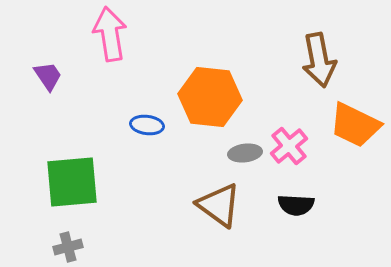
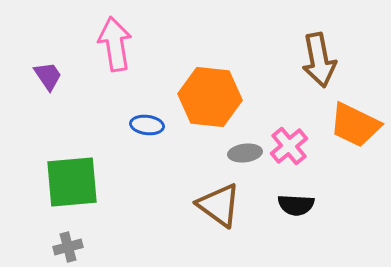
pink arrow: moved 5 px right, 10 px down
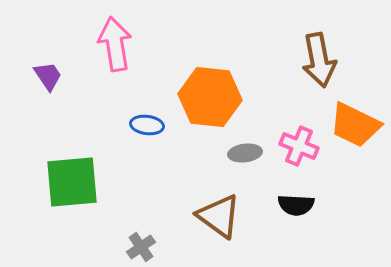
pink cross: moved 10 px right; rotated 27 degrees counterclockwise
brown triangle: moved 11 px down
gray cross: moved 73 px right; rotated 20 degrees counterclockwise
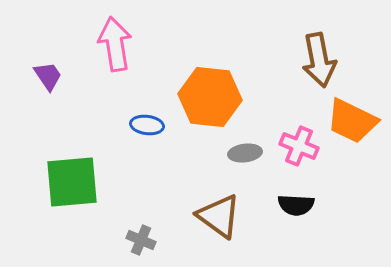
orange trapezoid: moved 3 px left, 4 px up
gray cross: moved 7 px up; rotated 32 degrees counterclockwise
